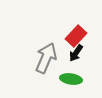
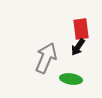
red rectangle: moved 5 px right, 7 px up; rotated 50 degrees counterclockwise
black arrow: moved 2 px right, 6 px up
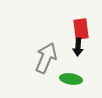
black arrow: rotated 30 degrees counterclockwise
